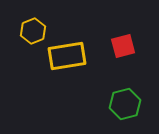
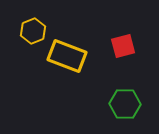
yellow rectangle: rotated 30 degrees clockwise
green hexagon: rotated 16 degrees clockwise
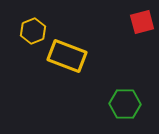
red square: moved 19 px right, 24 px up
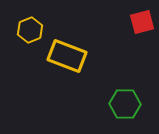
yellow hexagon: moved 3 px left, 1 px up
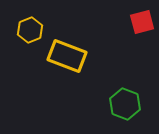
green hexagon: rotated 20 degrees clockwise
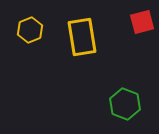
yellow rectangle: moved 15 px right, 19 px up; rotated 60 degrees clockwise
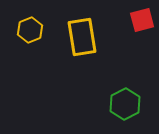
red square: moved 2 px up
green hexagon: rotated 12 degrees clockwise
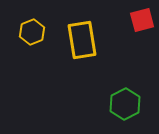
yellow hexagon: moved 2 px right, 2 px down
yellow rectangle: moved 3 px down
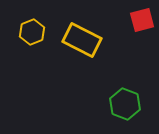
yellow rectangle: rotated 54 degrees counterclockwise
green hexagon: rotated 12 degrees counterclockwise
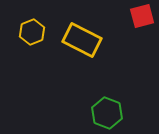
red square: moved 4 px up
green hexagon: moved 18 px left, 9 px down
